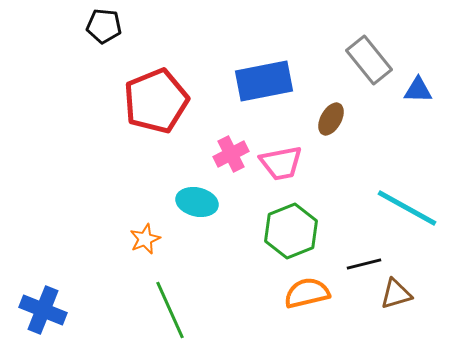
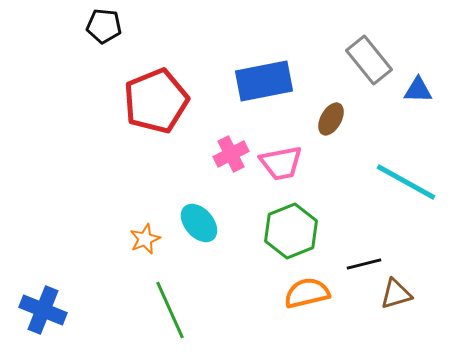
cyan ellipse: moved 2 px right, 21 px down; rotated 36 degrees clockwise
cyan line: moved 1 px left, 26 px up
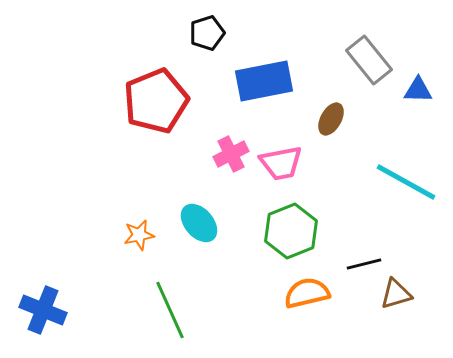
black pentagon: moved 103 px right, 7 px down; rotated 24 degrees counterclockwise
orange star: moved 6 px left, 4 px up; rotated 12 degrees clockwise
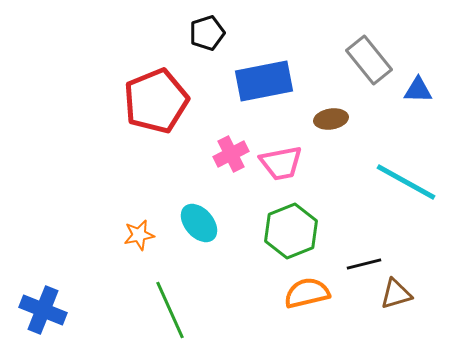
brown ellipse: rotated 52 degrees clockwise
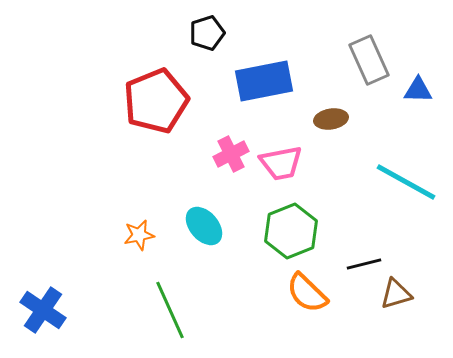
gray rectangle: rotated 15 degrees clockwise
cyan ellipse: moved 5 px right, 3 px down
orange semicircle: rotated 123 degrees counterclockwise
blue cross: rotated 12 degrees clockwise
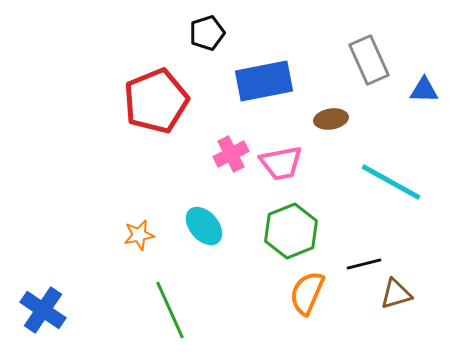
blue triangle: moved 6 px right
cyan line: moved 15 px left
orange semicircle: rotated 69 degrees clockwise
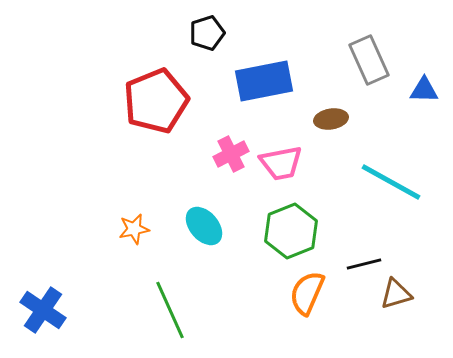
orange star: moved 5 px left, 6 px up
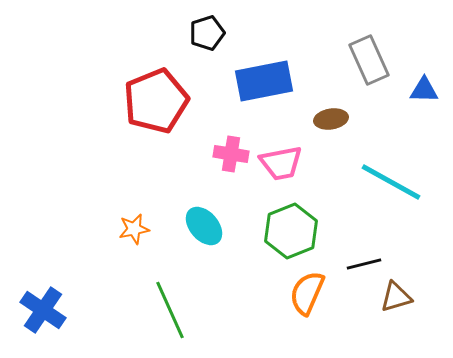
pink cross: rotated 36 degrees clockwise
brown triangle: moved 3 px down
